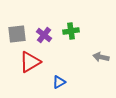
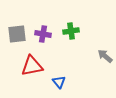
purple cross: moved 1 px left, 1 px up; rotated 28 degrees counterclockwise
gray arrow: moved 4 px right, 1 px up; rotated 28 degrees clockwise
red triangle: moved 2 px right, 4 px down; rotated 20 degrees clockwise
blue triangle: rotated 40 degrees counterclockwise
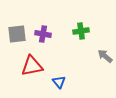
green cross: moved 10 px right
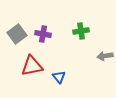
gray square: rotated 30 degrees counterclockwise
gray arrow: rotated 49 degrees counterclockwise
blue triangle: moved 5 px up
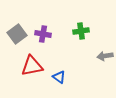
blue triangle: rotated 16 degrees counterclockwise
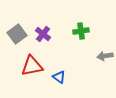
purple cross: rotated 28 degrees clockwise
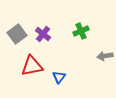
green cross: rotated 14 degrees counterclockwise
blue triangle: rotated 32 degrees clockwise
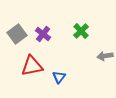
green cross: rotated 21 degrees counterclockwise
